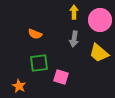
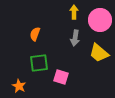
orange semicircle: rotated 88 degrees clockwise
gray arrow: moved 1 px right, 1 px up
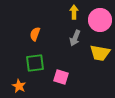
gray arrow: rotated 14 degrees clockwise
yellow trapezoid: moved 1 px right; rotated 30 degrees counterclockwise
green square: moved 4 px left
